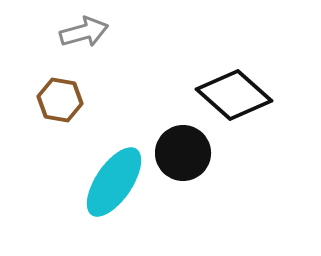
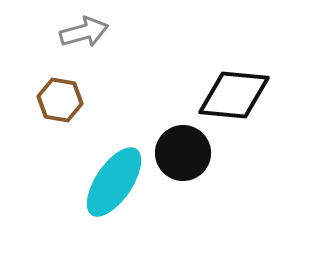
black diamond: rotated 36 degrees counterclockwise
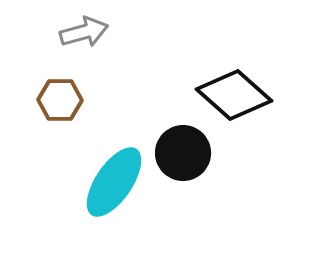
black diamond: rotated 36 degrees clockwise
brown hexagon: rotated 9 degrees counterclockwise
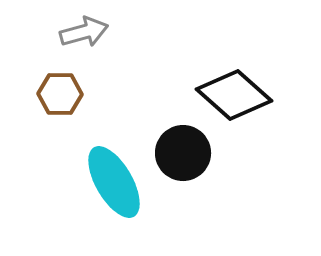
brown hexagon: moved 6 px up
cyan ellipse: rotated 64 degrees counterclockwise
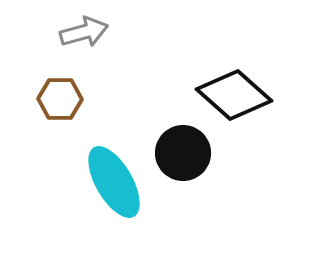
brown hexagon: moved 5 px down
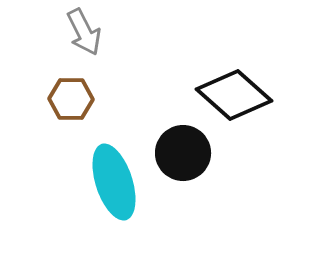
gray arrow: rotated 78 degrees clockwise
brown hexagon: moved 11 px right
cyan ellipse: rotated 12 degrees clockwise
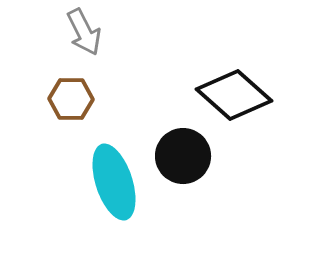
black circle: moved 3 px down
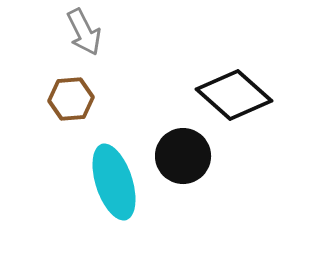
brown hexagon: rotated 6 degrees counterclockwise
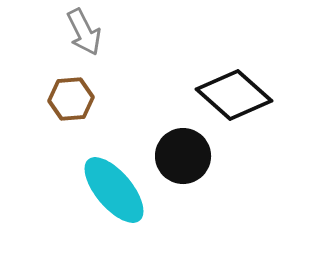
cyan ellipse: moved 8 px down; rotated 22 degrees counterclockwise
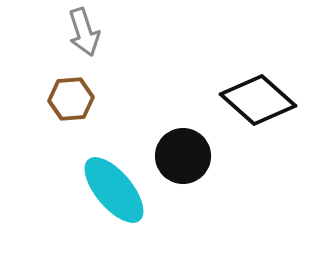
gray arrow: rotated 9 degrees clockwise
black diamond: moved 24 px right, 5 px down
